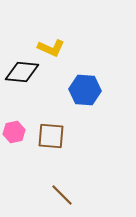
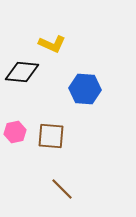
yellow L-shape: moved 1 px right, 4 px up
blue hexagon: moved 1 px up
pink hexagon: moved 1 px right
brown line: moved 6 px up
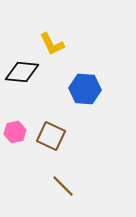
yellow L-shape: rotated 40 degrees clockwise
brown square: rotated 20 degrees clockwise
brown line: moved 1 px right, 3 px up
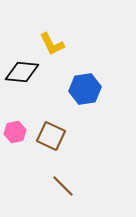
blue hexagon: rotated 12 degrees counterclockwise
